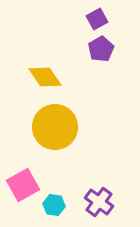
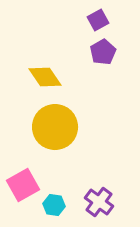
purple square: moved 1 px right, 1 px down
purple pentagon: moved 2 px right, 3 px down
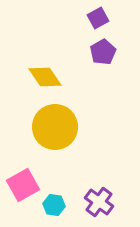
purple square: moved 2 px up
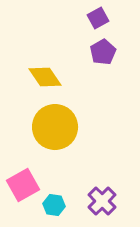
purple cross: moved 3 px right, 1 px up; rotated 8 degrees clockwise
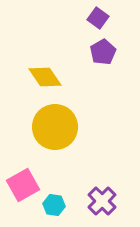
purple square: rotated 25 degrees counterclockwise
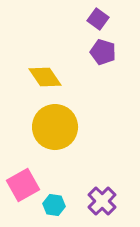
purple square: moved 1 px down
purple pentagon: rotated 25 degrees counterclockwise
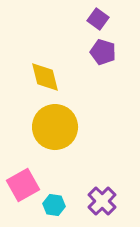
yellow diamond: rotated 20 degrees clockwise
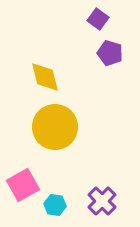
purple pentagon: moved 7 px right, 1 px down
cyan hexagon: moved 1 px right
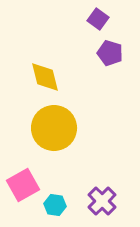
yellow circle: moved 1 px left, 1 px down
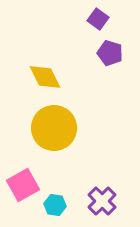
yellow diamond: rotated 12 degrees counterclockwise
